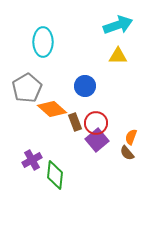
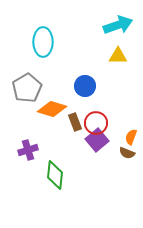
orange diamond: rotated 24 degrees counterclockwise
brown semicircle: rotated 28 degrees counterclockwise
purple cross: moved 4 px left, 10 px up; rotated 12 degrees clockwise
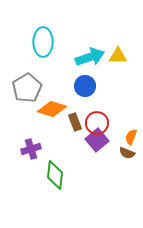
cyan arrow: moved 28 px left, 32 px down
red circle: moved 1 px right
purple cross: moved 3 px right, 1 px up
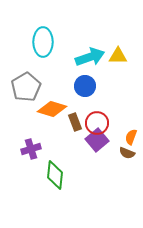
gray pentagon: moved 1 px left, 1 px up
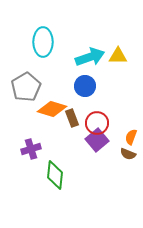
brown rectangle: moved 3 px left, 4 px up
brown semicircle: moved 1 px right, 1 px down
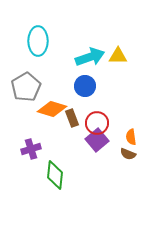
cyan ellipse: moved 5 px left, 1 px up
orange semicircle: rotated 28 degrees counterclockwise
